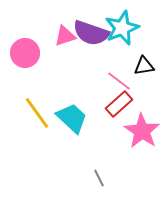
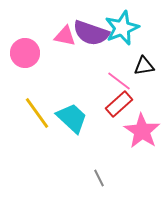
pink triangle: rotated 30 degrees clockwise
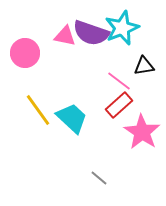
red rectangle: moved 1 px down
yellow line: moved 1 px right, 3 px up
pink star: moved 1 px down
gray line: rotated 24 degrees counterclockwise
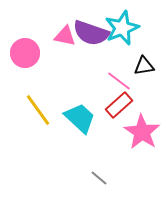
cyan trapezoid: moved 8 px right
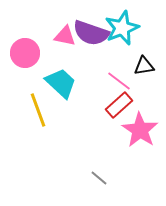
yellow line: rotated 16 degrees clockwise
cyan trapezoid: moved 19 px left, 35 px up
pink star: moved 2 px left, 2 px up
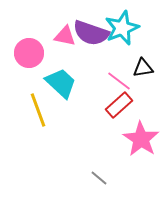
pink circle: moved 4 px right
black triangle: moved 1 px left, 2 px down
pink star: moved 1 px right, 9 px down
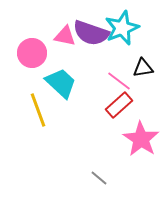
pink circle: moved 3 px right
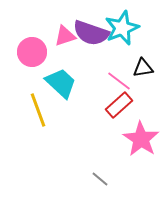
pink triangle: rotated 30 degrees counterclockwise
pink circle: moved 1 px up
gray line: moved 1 px right, 1 px down
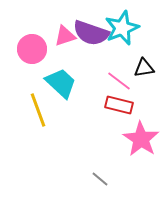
pink circle: moved 3 px up
black triangle: moved 1 px right
red rectangle: rotated 56 degrees clockwise
